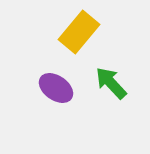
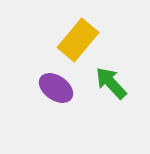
yellow rectangle: moved 1 px left, 8 px down
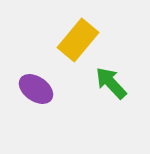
purple ellipse: moved 20 px left, 1 px down
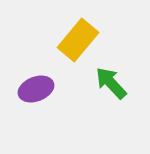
purple ellipse: rotated 56 degrees counterclockwise
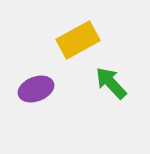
yellow rectangle: rotated 21 degrees clockwise
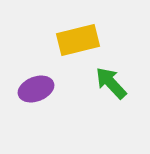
yellow rectangle: rotated 15 degrees clockwise
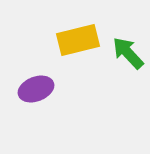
green arrow: moved 17 px right, 30 px up
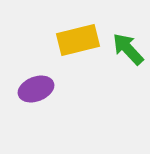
green arrow: moved 4 px up
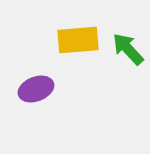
yellow rectangle: rotated 9 degrees clockwise
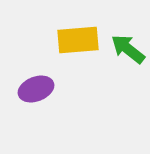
green arrow: rotated 9 degrees counterclockwise
